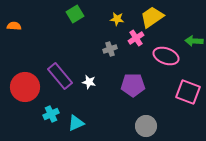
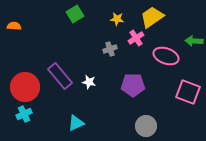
cyan cross: moved 27 px left
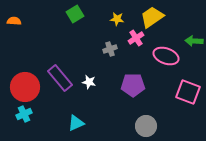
orange semicircle: moved 5 px up
purple rectangle: moved 2 px down
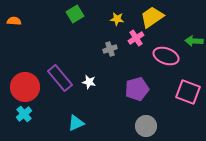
purple pentagon: moved 4 px right, 4 px down; rotated 15 degrees counterclockwise
cyan cross: rotated 14 degrees counterclockwise
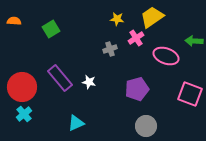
green square: moved 24 px left, 15 px down
red circle: moved 3 px left
pink square: moved 2 px right, 2 px down
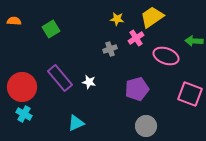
cyan cross: rotated 21 degrees counterclockwise
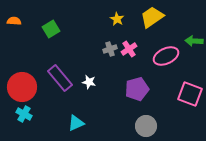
yellow star: rotated 24 degrees clockwise
pink cross: moved 7 px left, 11 px down
pink ellipse: rotated 45 degrees counterclockwise
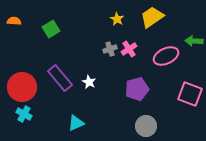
white star: rotated 16 degrees clockwise
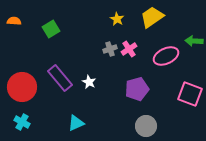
cyan cross: moved 2 px left, 8 px down
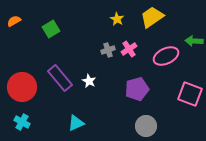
orange semicircle: rotated 32 degrees counterclockwise
gray cross: moved 2 px left, 1 px down
white star: moved 1 px up
